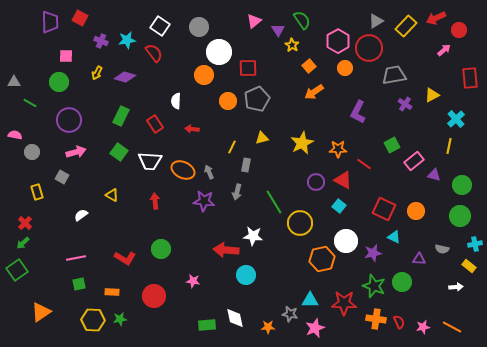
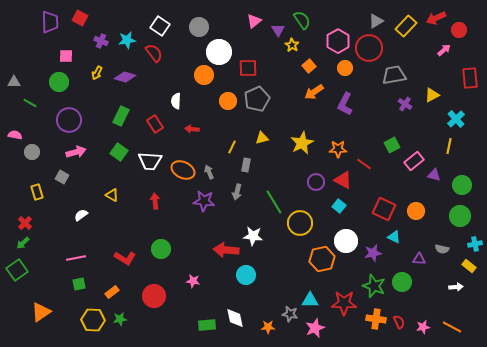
purple L-shape at (358, 112): moved 13 px left, 8 px up
orange rectangle at (112, 292): rotated 40 degrees counterclockwise
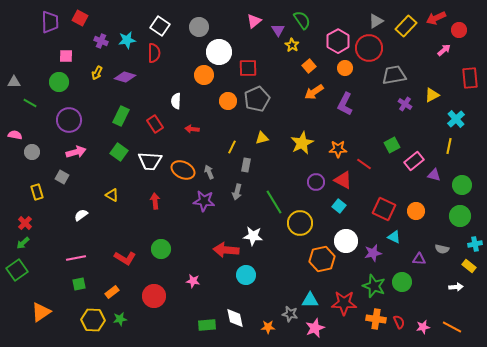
red semicircle at (154, 53): rotated 36 degrees clockwise
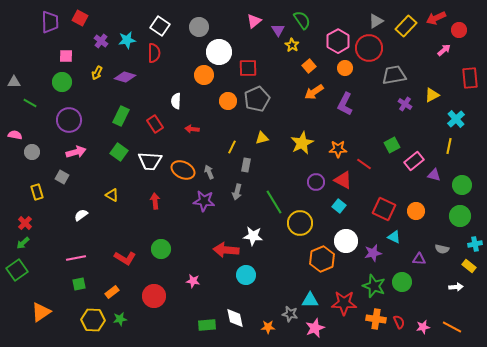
purple cross at (101, 41): rotated 16 degrees clockwise
green circle at (59, 82): moved 3 px right
orange hexagon at (322, 259): rotated 10 degrees counterclockwise
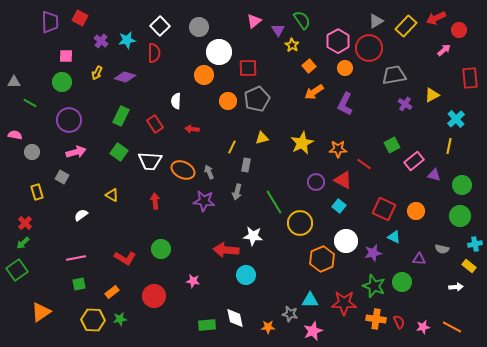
white square at (160, 26): rotated 12 degrees clockwise
pink star at (315, 328): moved 2 px left, 3 px down
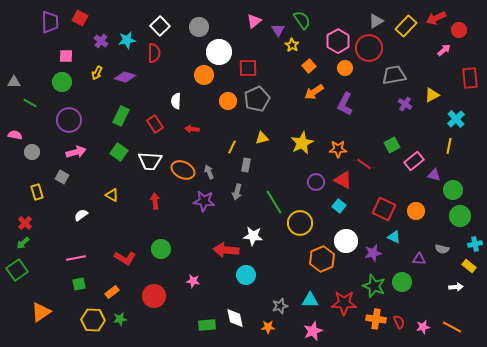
green circle at (462, 185): moved 9 px left, 5 px down
gray star at (290, 314): moved 10 px left, 8 px up; rotated 28 degrees counterclockwise
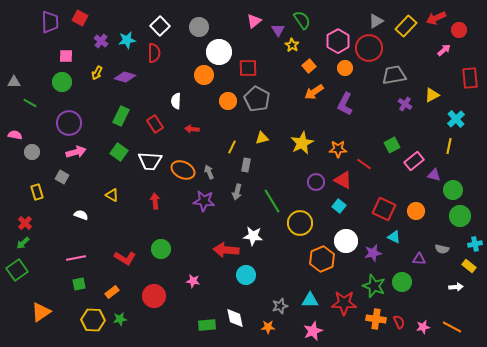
gray pentagon at (257, 99): rotated 20 degrees counterclockwise
purple circle at (69, 120): moved 3 px down
green line at (274, 202): moved 2 px left, 1 px up
white semicircle at (81, 215): rotated 56 degrees clockwise
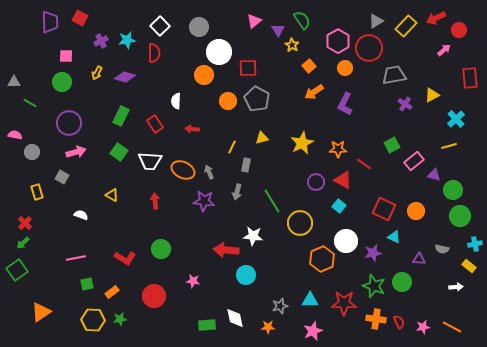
purple cross at (101, 41): rotated 24 degrees clockwise
yellow line at (449, 146): rotated 63 degrees clockwise
green square at (79, 284): moved 8 px right
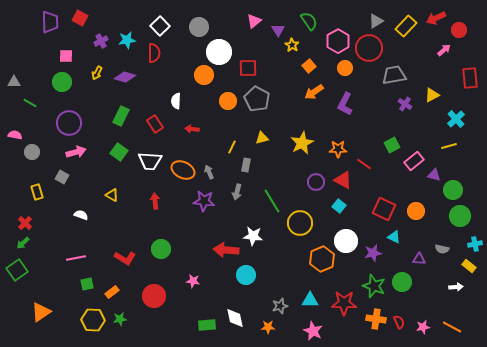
green semicircle at (302, 20): moved 7 px right, 1 px down
pink star at (313, 331): rotated 24 degrees counterclockwise
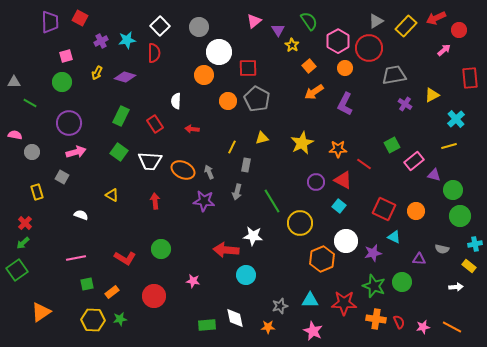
pink square at (66, 56): rotated 16 degrees counterclockwise
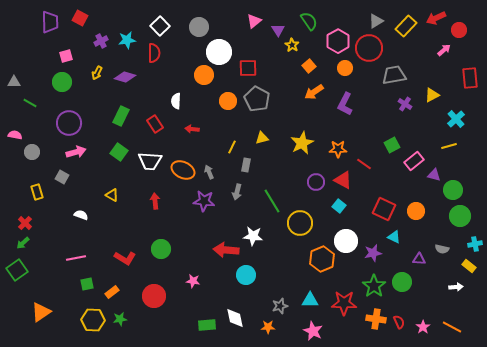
green star at (374, 286): rotated 15 degrees clockwise
pink star at (423, 327): rotated 24 degrees counterclockwise
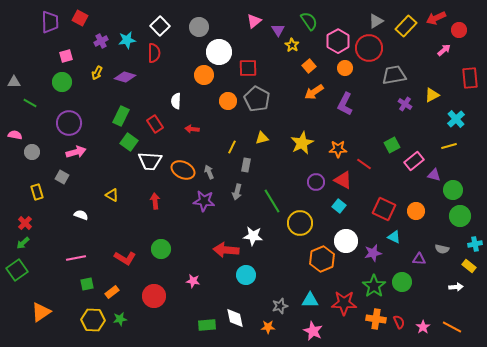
green square at (119, 152): moved 10 px right, 10 px up
